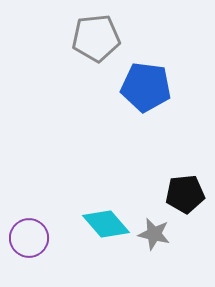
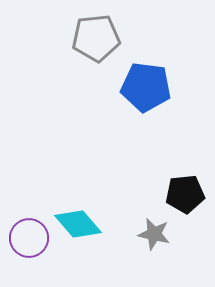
cyan diamond: moved 28 px left
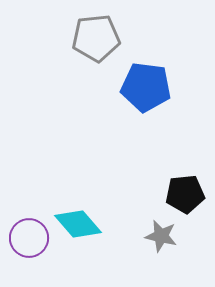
gray star: moved 7 px right, 2 px down
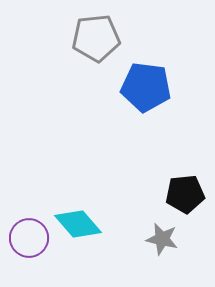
gray star: moved 1 px right, 3 px down
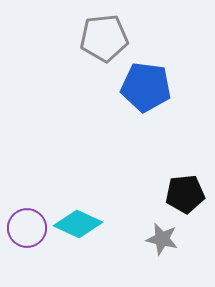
gray pentagon: moved 8 px right
cyan diamond: rotated 24 degrees counterclockwise
purple circle: moved 2 px left, 10 px up
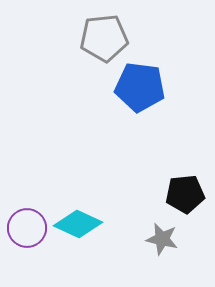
blue pentagon: moved 6 px left
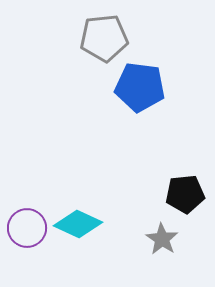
gray star: rotated 20 degrees clockwise
